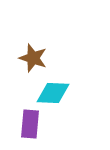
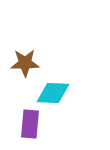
brown star: moved 8 px left, 5 px down; rotated 20 degrees counterclockwise
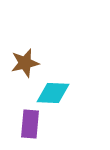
brown star: rotated 12 degrees counterclockwise
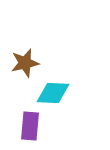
purple rectangle: moved 2 px down
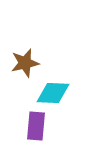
purple rectangle: moved 6 px right
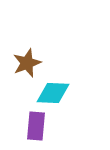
brown star: moved 2 px right; rotated 8 degrees counterclockwise
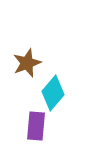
cyan diamond: rotated 52 degrees counterclockwise
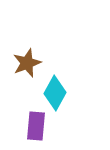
cyan diamond: moved 2 px right; rotated 12 degrees counterclockwise
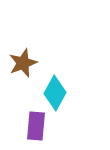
brown star: moved 4 px left
